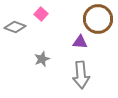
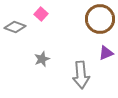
brown circle: moved 2 px right
purple triangle: moved 26 px right, 11 px down; rotated 28 degrees counterclockwise
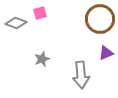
pink square: moved 1 px left, 1 px up; rotated 32 degrees clockwise
gray diamond: moved 1 px right, 4 px up
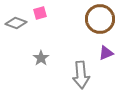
gray star: moved 1 px left, 1 px up; rotated 14 degrees counterclockwise
